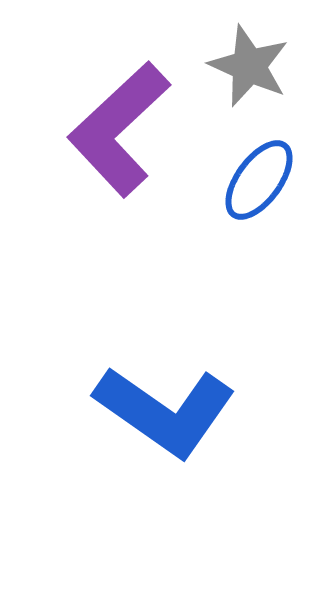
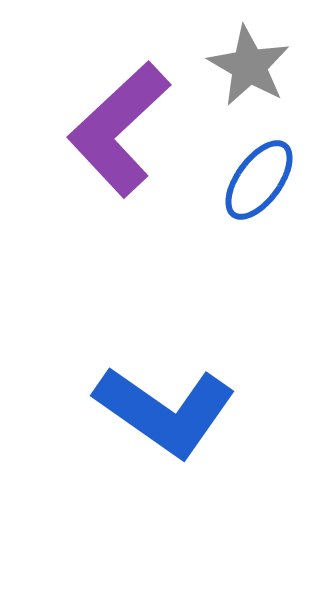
gray star: rotated 6 degrees clockwise
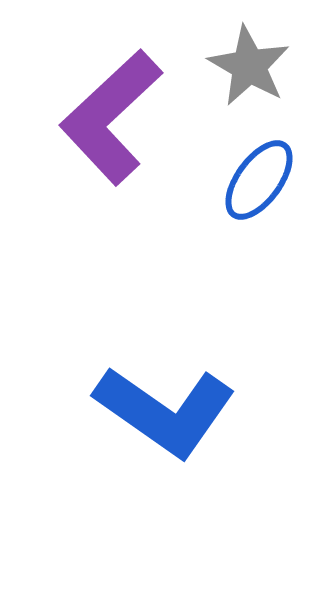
purple L-shape: moved 8 px left, 12 px up
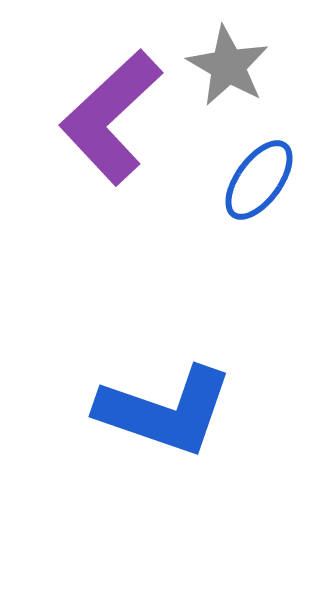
gray star: moved 21 px left
blue L-shape: rotated 16 degrees counterclockwise
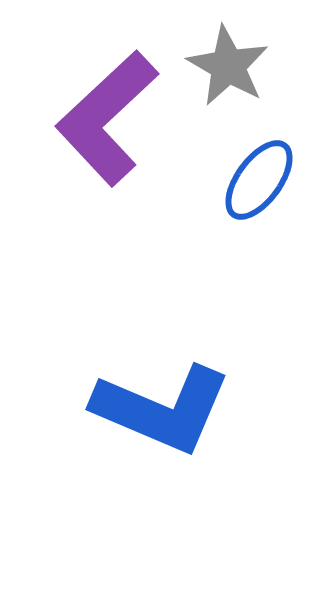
purple L-shape: moved 4 px left, 1 px down
blue L-shape: moved 3 px left, 2 px up; rotated 4 degrees clockwise
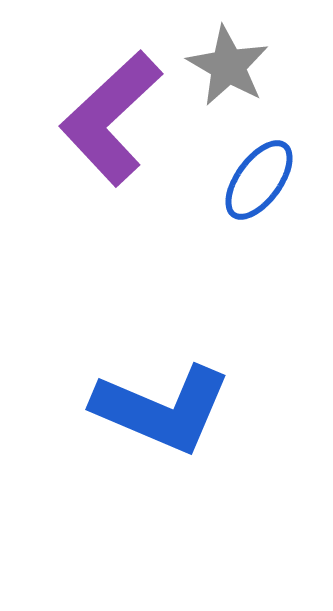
purple L-shape: moved 4 px right
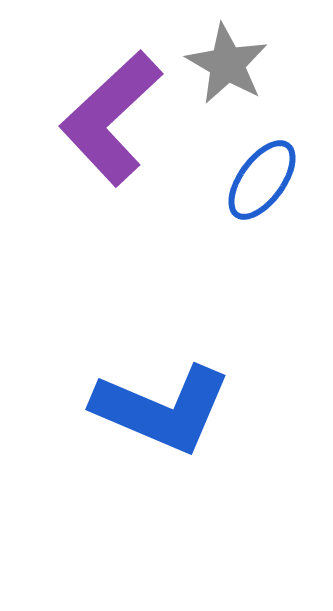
gray star: moved 1 px left, 2 px up
blue ellipse: moved 3 px right
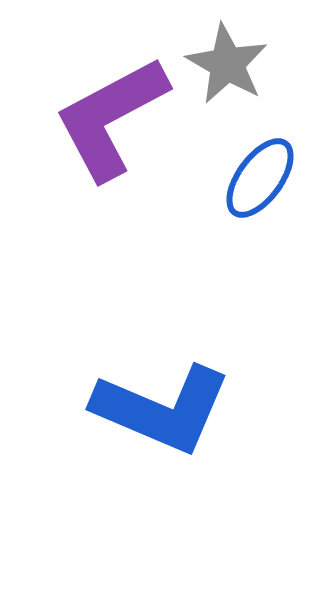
purple L-shape: rotated 15 degrees clockwise
blue ellipse: moved 2 px left, 2 px up
